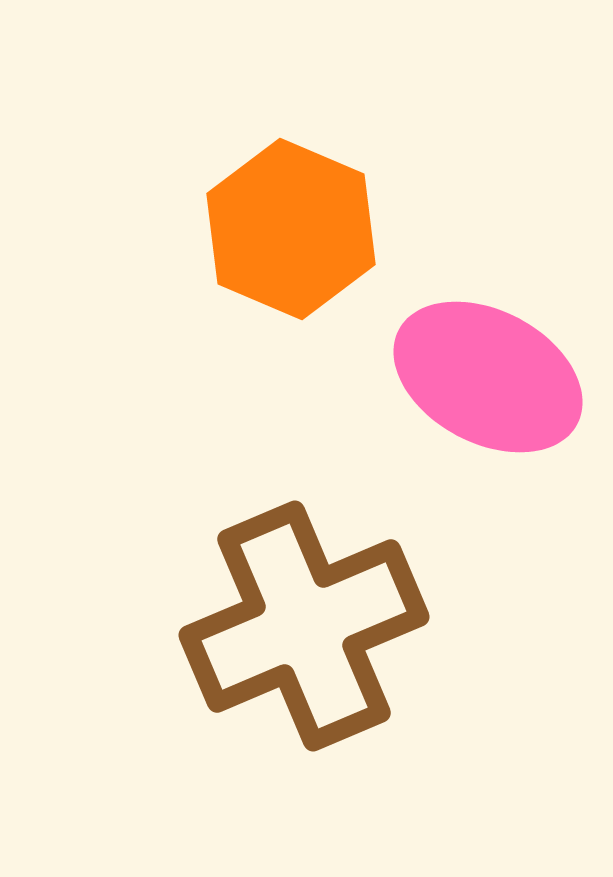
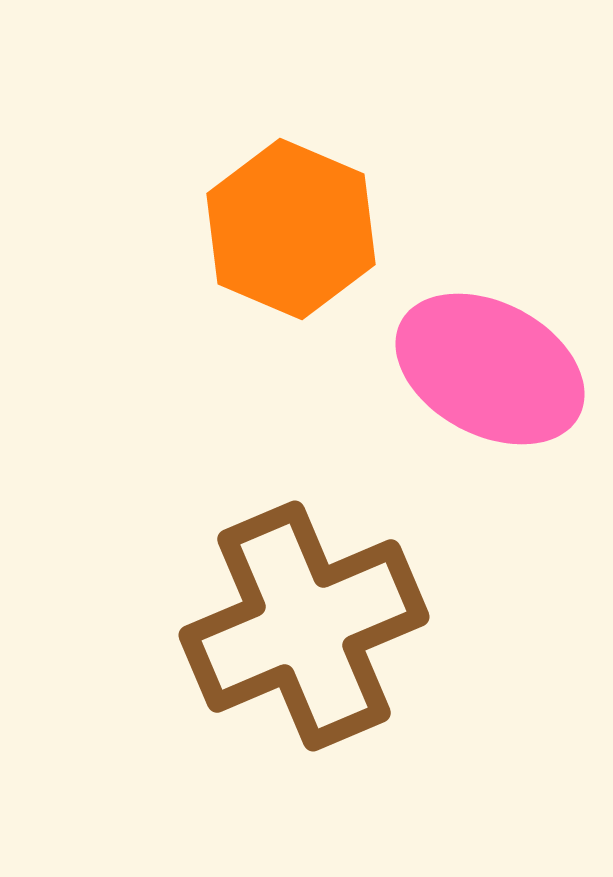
pink ellipse: moved 2 px right, 8 px up
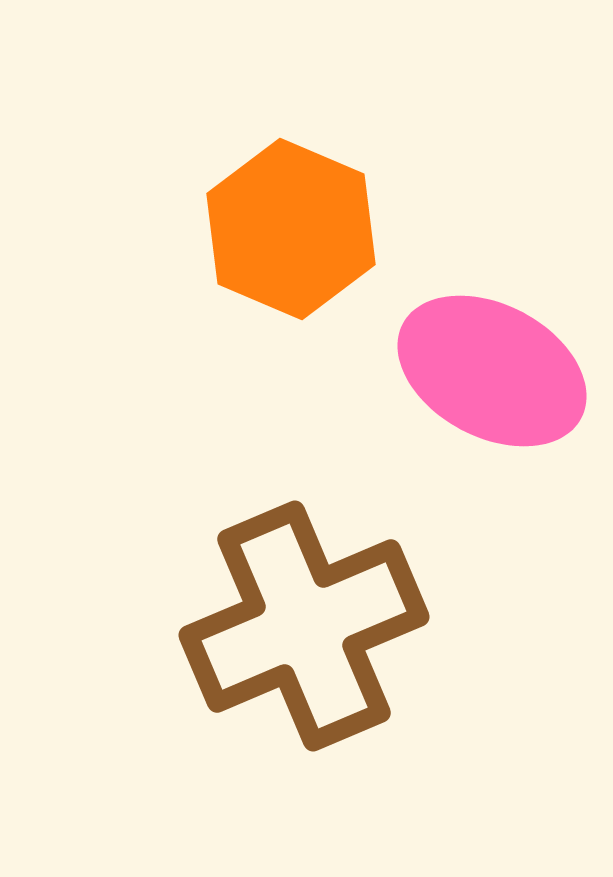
pink ellipse: moved 2 px right, 2 px down
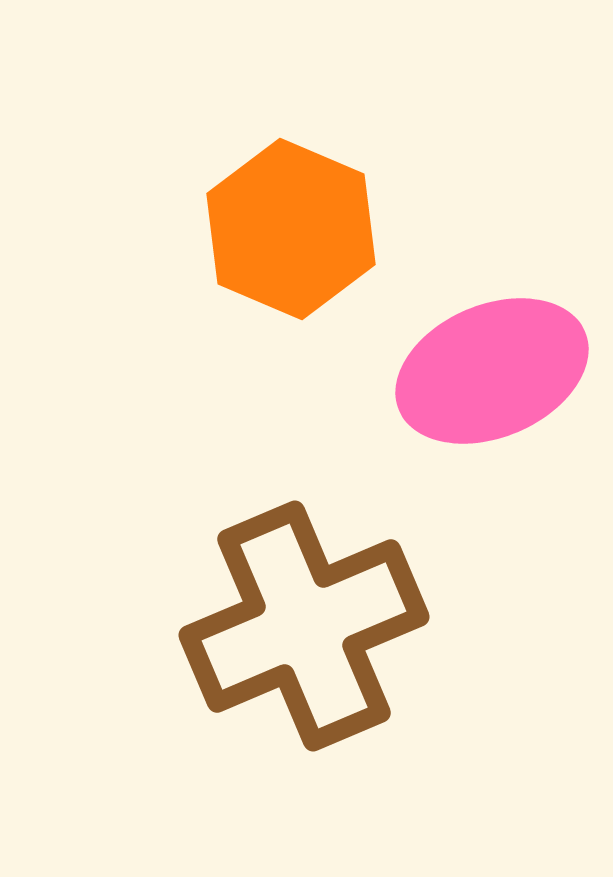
pink ellipse: rotated 51 degrees counterclockwise
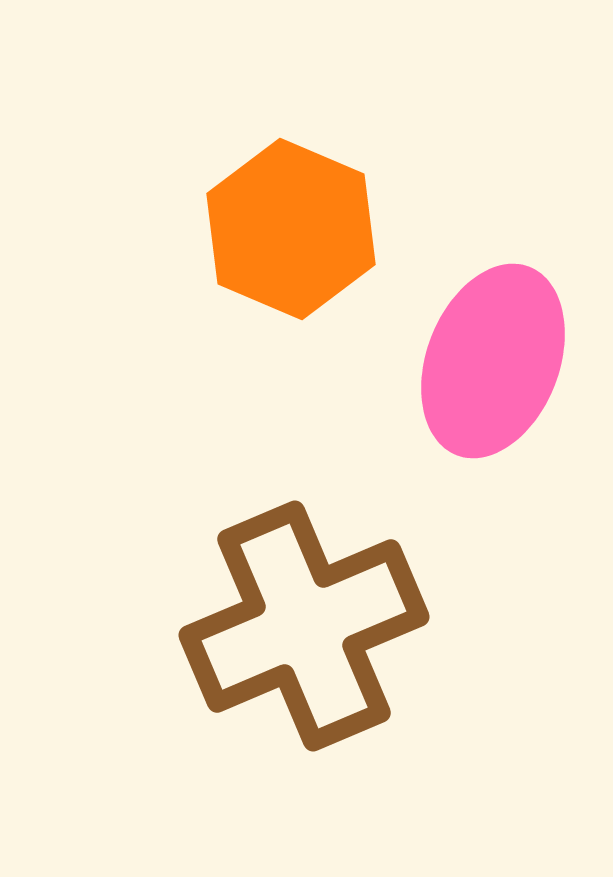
pink ellipse: moved 1 px right, 10 px up; rotated 46 degrees counterclockwise
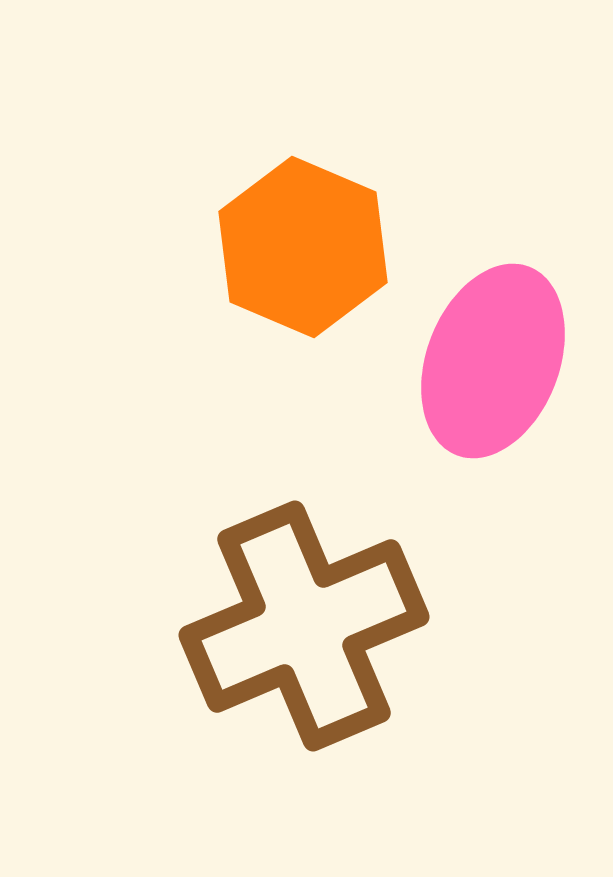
orange hexagon: moved 12 px right, 18 px down
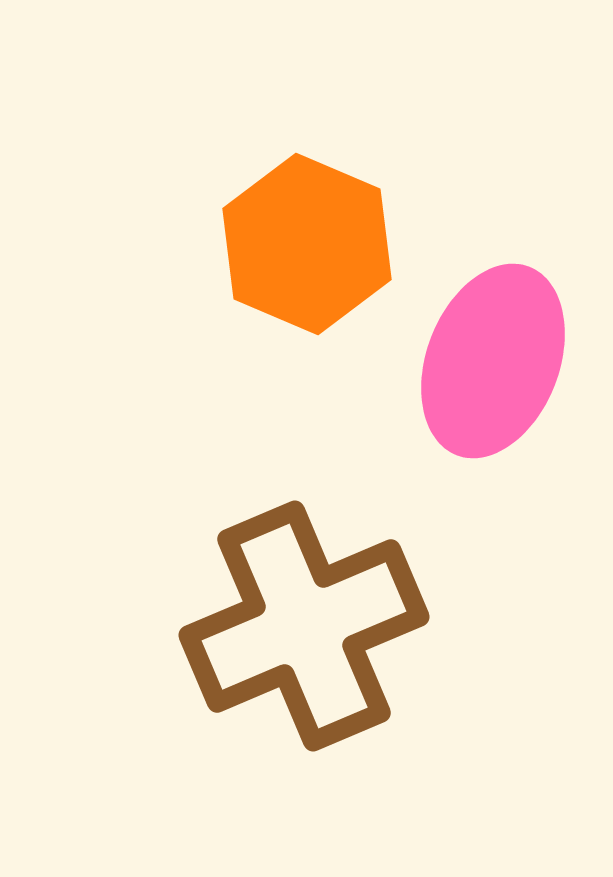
orange hexagon: moved 4 px right, 3 px up
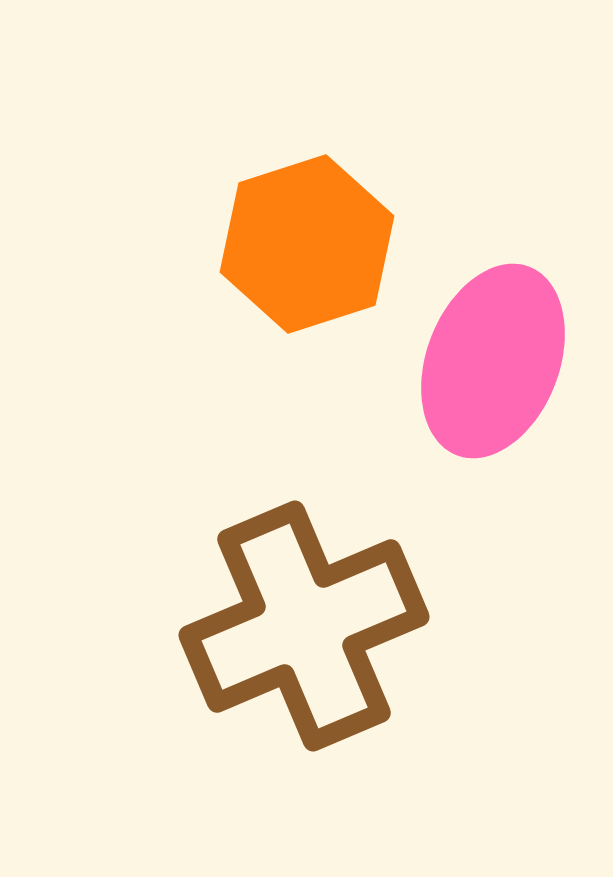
orange hexagon: rotated 19 degrees clockwise
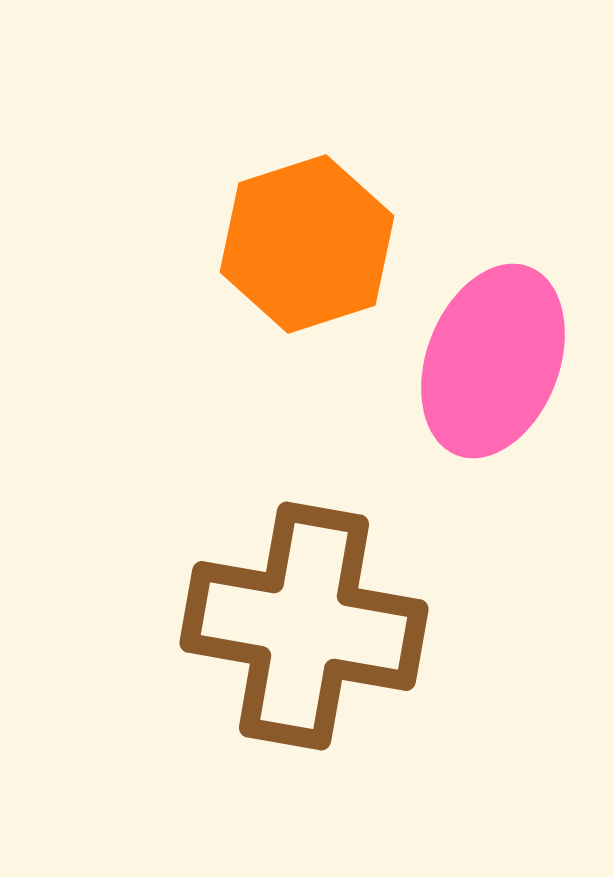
brown cross: rotated 33 degrees clockwise
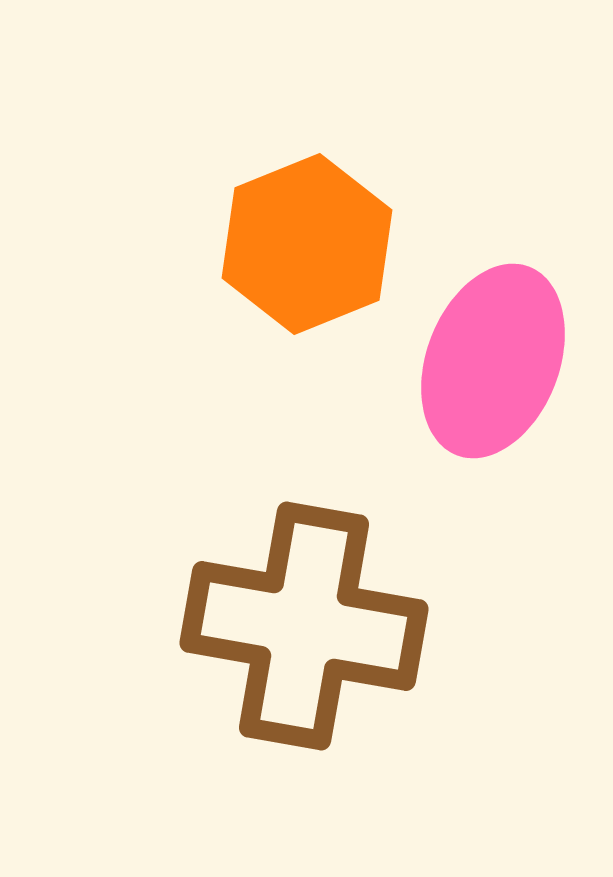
orange hexagon: rotated 4 degrees counterclockwise
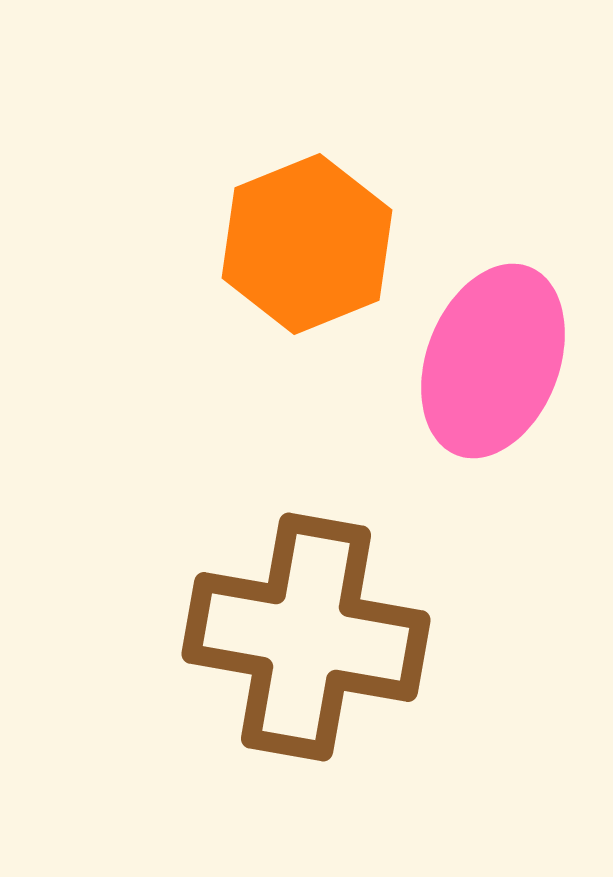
brown cross: moved 2 px right, 11 px down
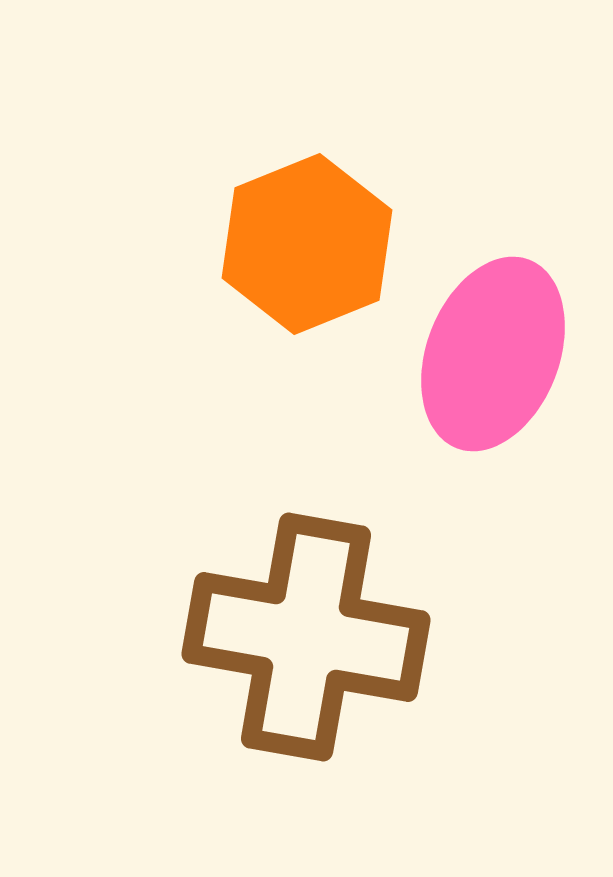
pink ellipse: moved 7 px up
